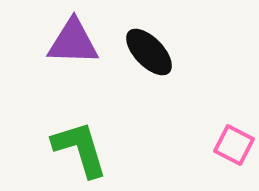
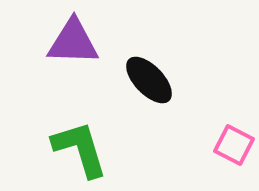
black ellipse: moved 28 px down
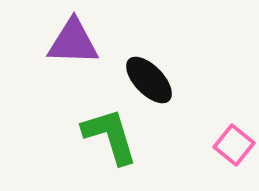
pink square: rotated 12 degrees clockwise
green L-shape: moved 30 px right, 13 px up
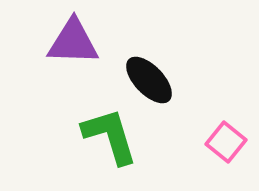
pink square: moved 8 px left, 3 px up
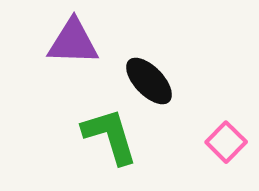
black ellipse: moved 1 px down
pink square: rotated 6 degrees clockwise
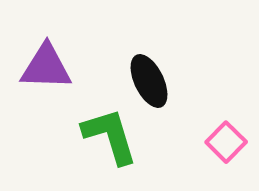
purple triangle: moved 27 px left, 25 px down
black ellipse: rotated 18 degrees clockwise
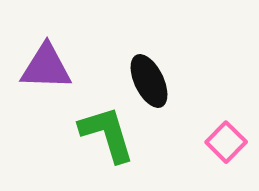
green L-shape: moved 3 px left, 2 px up
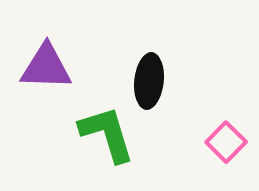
black ellipse: rotated 32 degrees clockwise
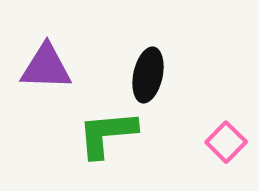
black ellipse: moved 1 px left, 6 px up; rotated 6 degrees clockwise
green L-shape: rotated 78 degrees counterclockwise
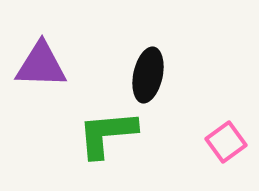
purple triangle: moved 5 px left, 2 px up
pink square: rotated 9 degrees clockwise
